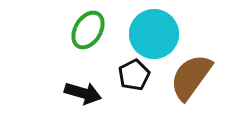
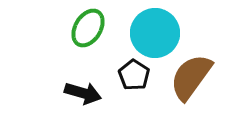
green ellipse: moved 2 px up
cyan circle: moved 1 px right, 1 px up
black pentagon: rotated 12 degrees counterclockwise
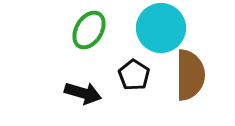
green ellipse: moved 1 px right, 2 px down
cyan circle: moved 6 px right, 5 px up
brown semicircle: moved 1 px left, 2 px up; rotated 144 degrees clockwise
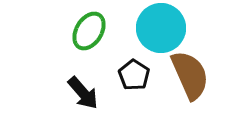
green ellipse: moved 1 px down
brown semicircle: rotated 24 degrees counterclockwise
black arrow: rotated 33 degrees clockwise
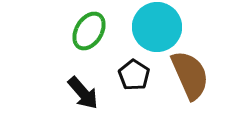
cyan circle: moved 4 px left, 1 px up
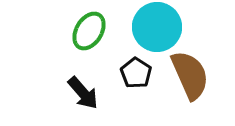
black pentagon: moved 2 px right, 2 px up
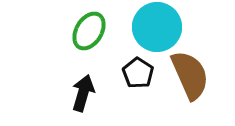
black pentagon: moved 2 px right
black arrow: rotated 123 degrees counterclockwise
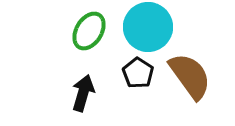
cyan circle: moved 9 px left
brown semicircle: moved 1 px down; rotated 12 degrees counterclockwise
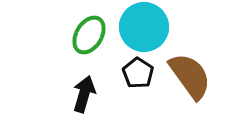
cyan circle: moved 4 px left
green ellipse: moved 4 px down
black arrow: moved 1 px right, 1 px down
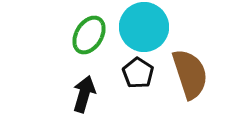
brown semicircle: moved 2 px up; rotated 18 degrees clockwise
